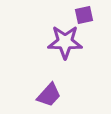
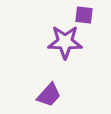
purple square: rotated 18 degrees clockwise
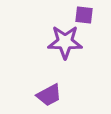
purple trapezoid: rotated 20 degrees clockwise
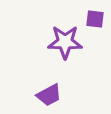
purple square: moved 11 px right, 4 px down
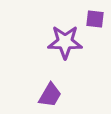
purple trapezoid: moved 1 px right; rotated 32 degrees counterclockwise
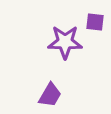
purple square: moved 3 px down
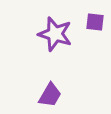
purple star: moved 10 px left, 8 px up; rotated 16 degrees clockwise
